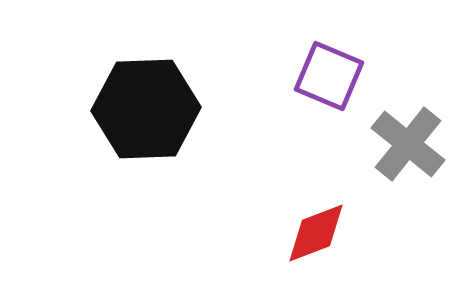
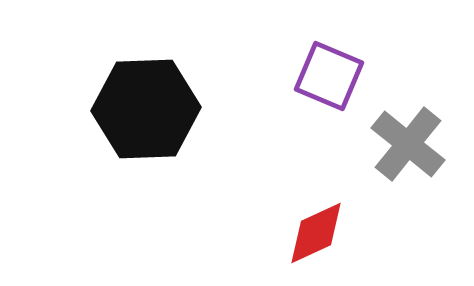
red diamond: rotated 4 degrees counterclockwise
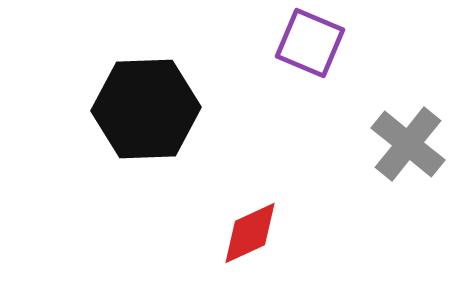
purple square: moved 19 px left, 33 px up
red diamond: moved 66 px left
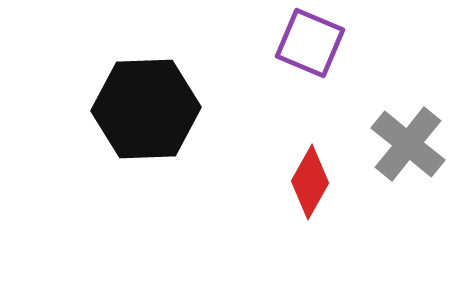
red diamond: moved 60 px right, 51 px up; rotated 36 degrees counterclockwise
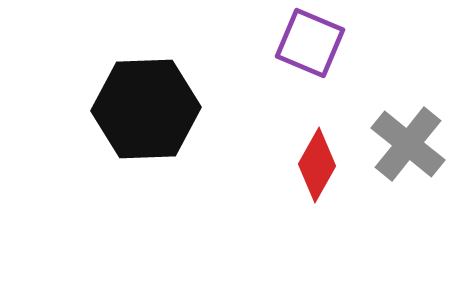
red diamond: moved 7 px right, 17 px up
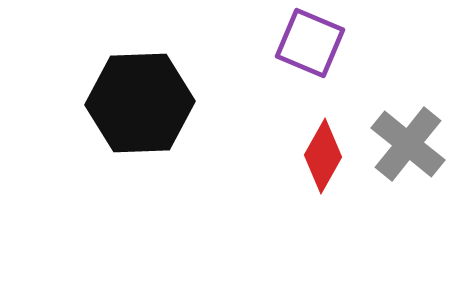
black hexagon: moved 6 px left, 6 px up
red diamond: moved 6 px right, 9 px up
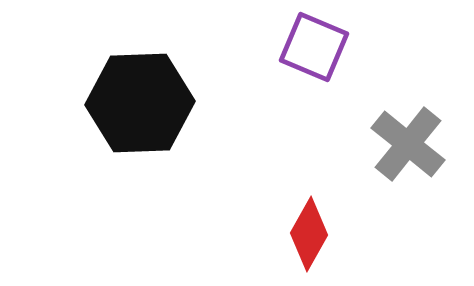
purple square: moved 4 px right, 4 px down
red diamond: moved 14 px left, 78 px down
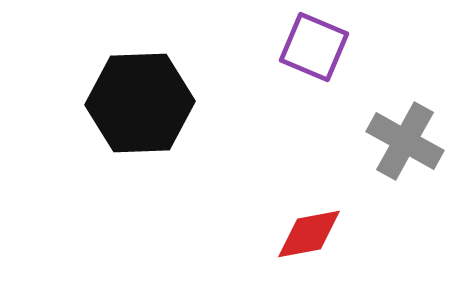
gray cross: moved 3 px left, 3 px up; rotated 10 degrees counterclockwise
red diamond: rotated 50 degrees clockwise
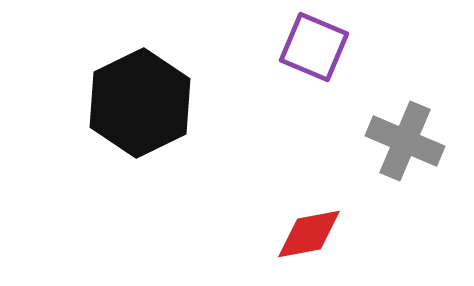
black hexagon: rotated 24 degrees counterclockwise
gray cross: rotated 6 degrees counterclockwise
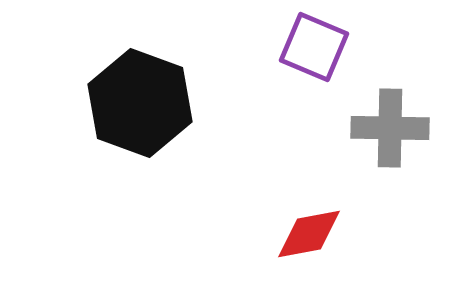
black hexagon: rotated 14 degrees counterclockwise
gray cross: moved 15 px left, 13 px up; rotated 22 degrees counterclockwise
